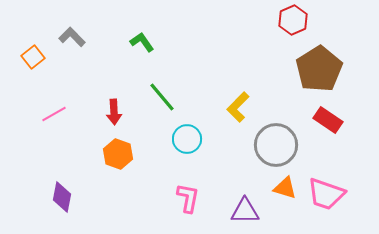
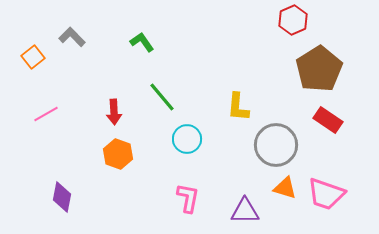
yellow L-shape: rotated 40 degrees counterclockwise
pink line: moved 8 px left
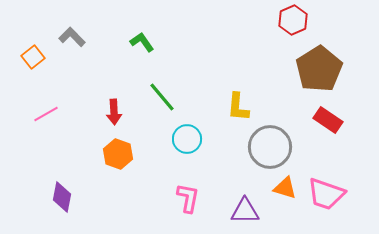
gray circle: moved 6 px left, 2 px down
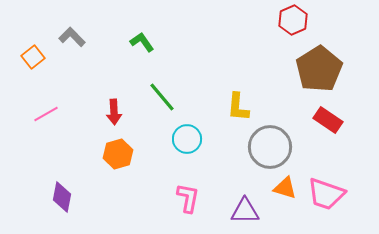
orange hexagon: rotated 24 degrees clockwise
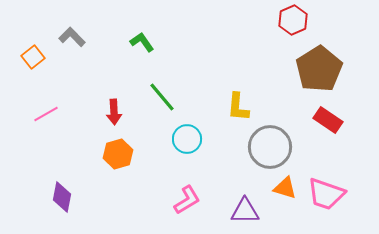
pink L-shape: moved 1 px left, 2 px down; rotated 48 degrees clockwise
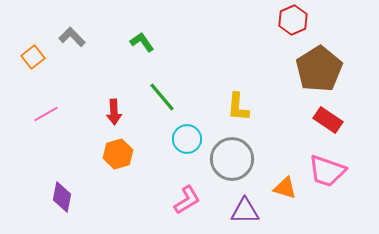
gray circle: moved 38 px left, 12 px down
pink trapezoid: moved 1 px right, 23 px up
